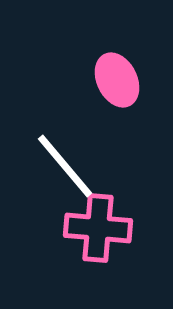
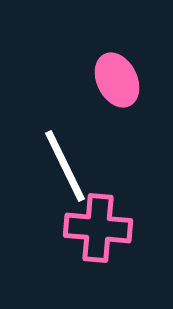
white line: rotated 14 degrees clockwise
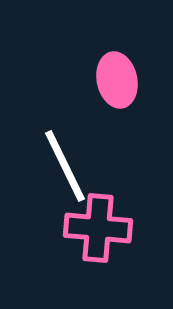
pink ellipse: rotated 14 degrees clockwise
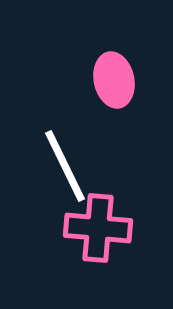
pink ellipse: moved 3 px left
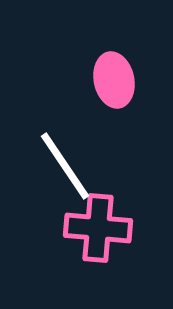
white line: rotated 8 degrees counterclockwise
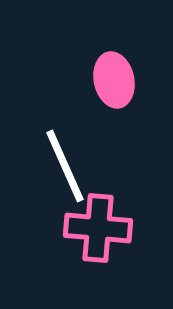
white line: rotated 10 degrees clockwise
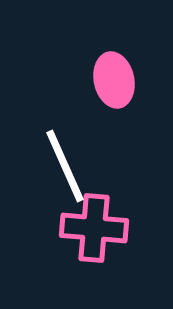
pink cross: moved 4 px left
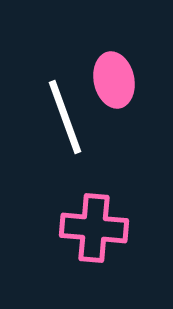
white line: moved 49 px up; rotated 4 degrees clockwise
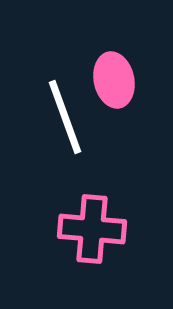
pink cross: moved 2 px left, 1 px down
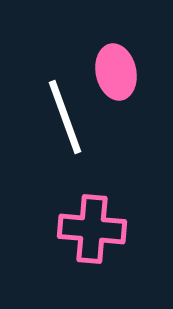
pink ellipse: moved 2 px right, 8 px up
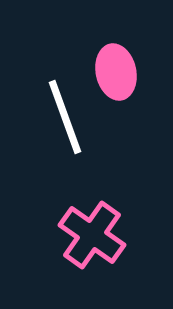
pink cross: moved 6 px down; rotated 30 degrees clockwise
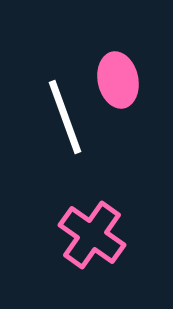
pink ellipse: moved 2 px right, 8 px down
